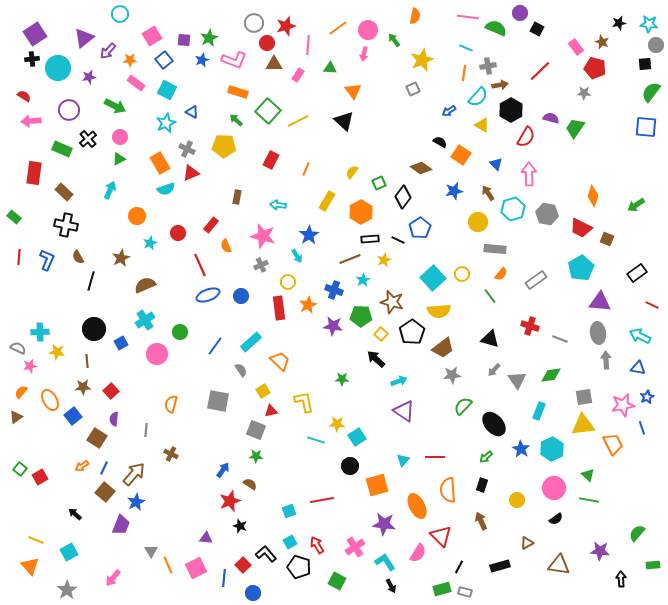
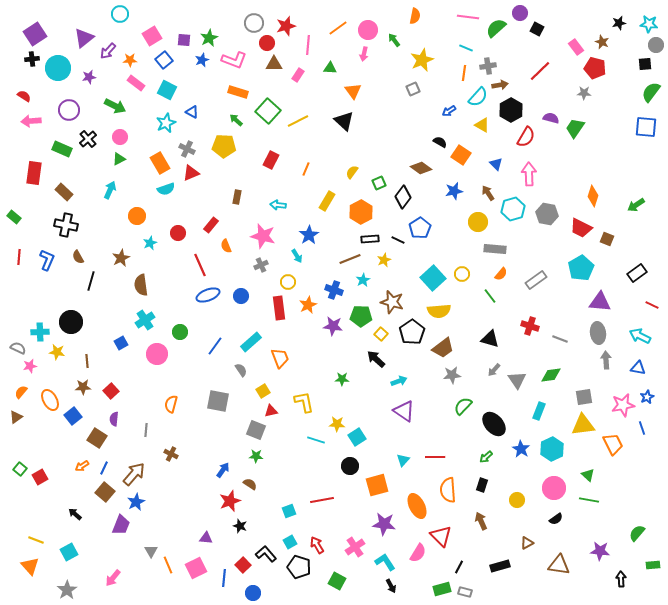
green semicircle at (496, 28): rotated 65 degrees counterclockwise
brown semicircle at (145, 285): moved 4 px left; rotated 75 degrees counterclockwise
black circle at (94, 329): moved 23 px left, 7 px up
orange trapezoid at (280, 361): moved 3 px up; rotated 25 degrees clockwise
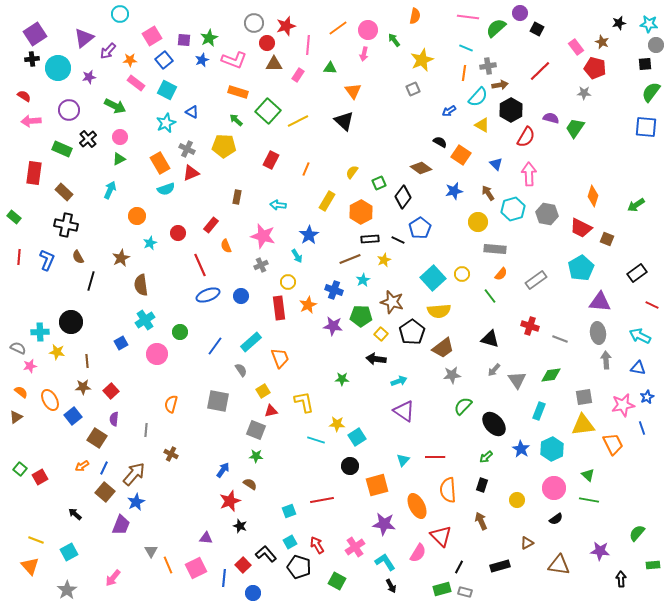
black arrow at (376, 359): rotated 36 degrees counterclockwise
orange semicircle at (21, 392): rotated 88 degrees clockwise
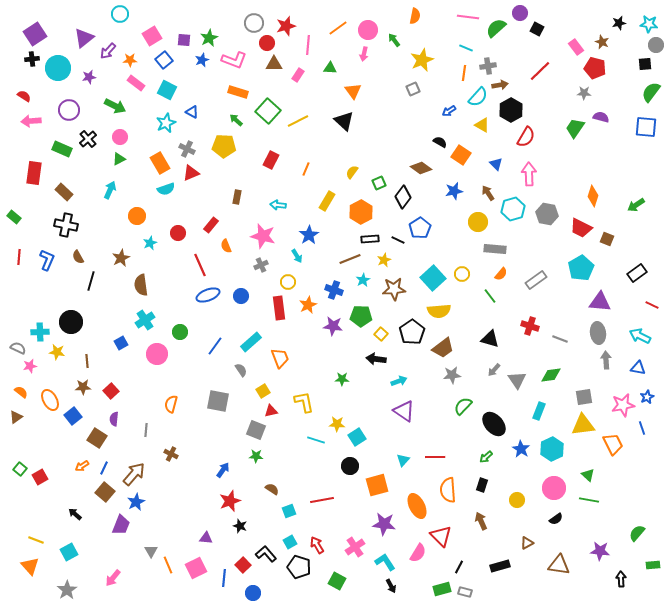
purple semicircle at (551, 118): moved 50 px right, 1 px up
brown star at (392, 302): moved 2 px right, 13 px up; rotated 20 degrees counterclockwise
brown semicircle at (250, 484): moved 22 px right, 5 px down
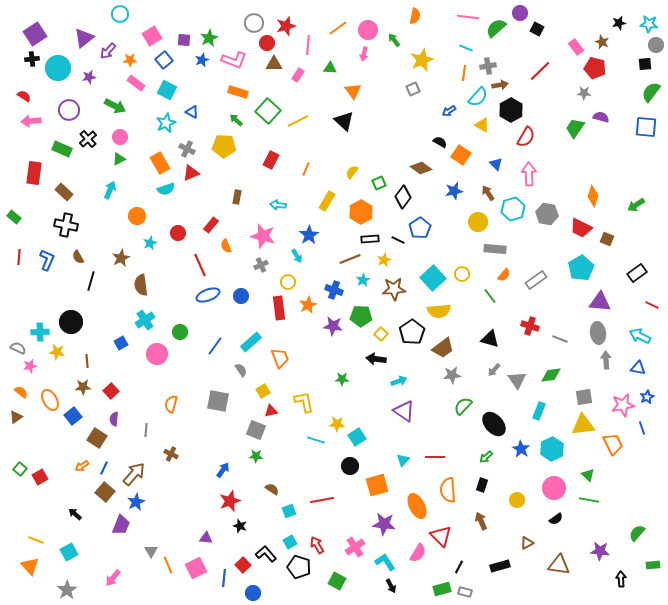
orange semicircle at (501, 274): moved 3 px right, 1 px down
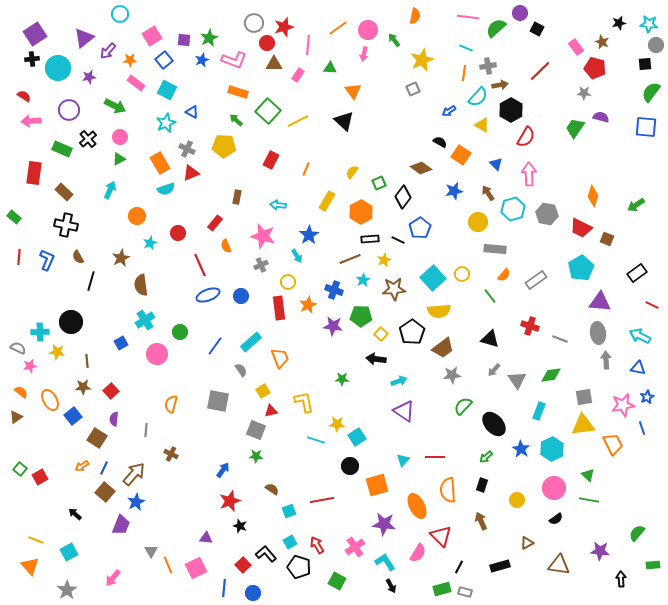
red star at (286, 26): moved 2 px left, 1 px down
red rectangle at (211, 225): moved 4 px right, 2 px up
blue line at (224, 578): moved 10 px down
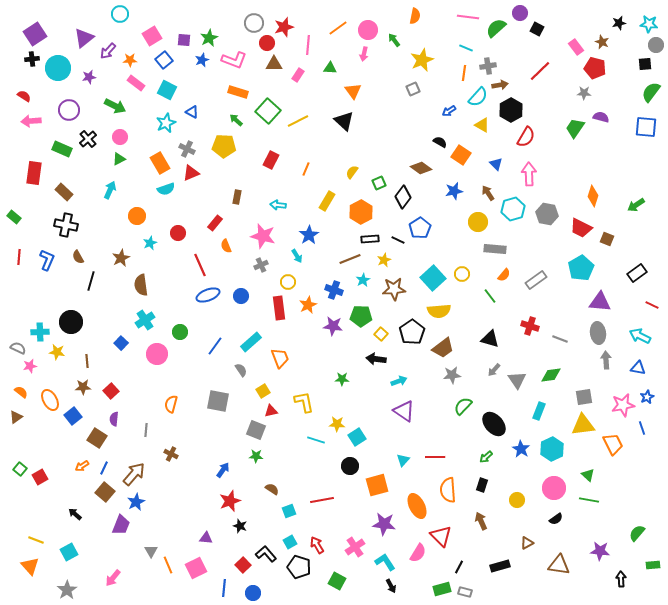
blue square at (121, 343): rotated 16 degrees counterclockwise
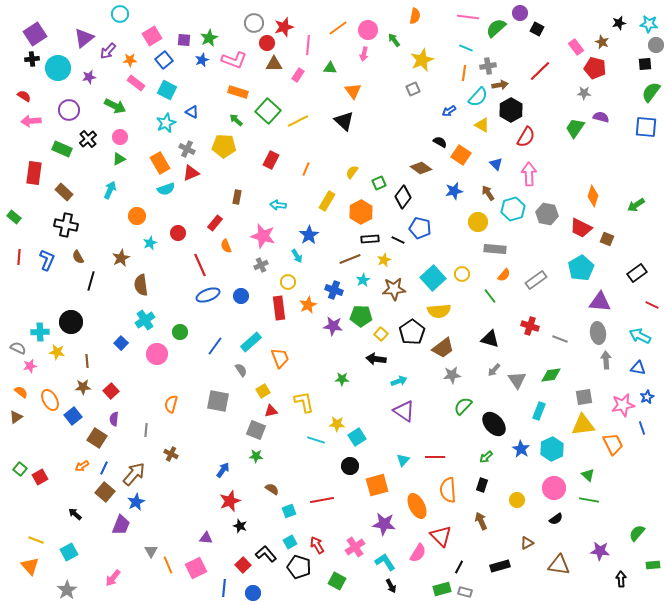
blue pentagon at (420, 228): rotated 25 degrees counterclockwise
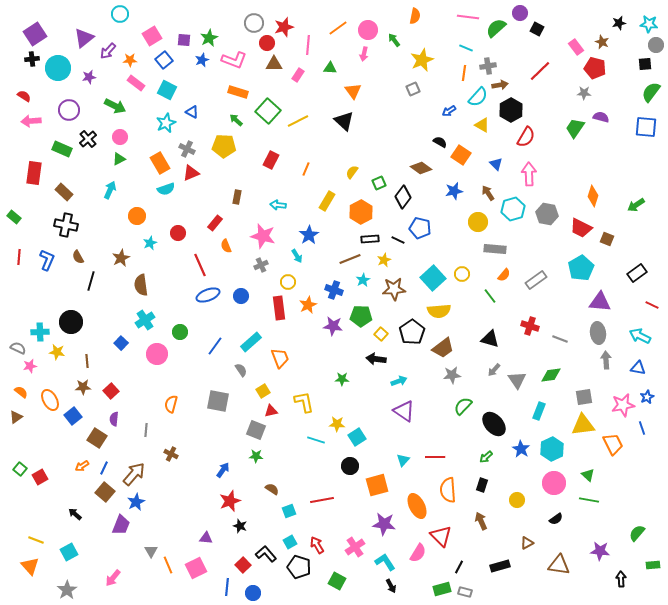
pink circle at (554, 488): moved 5 px up
blue line at (224, 588): moved 3 px right, 1 px up
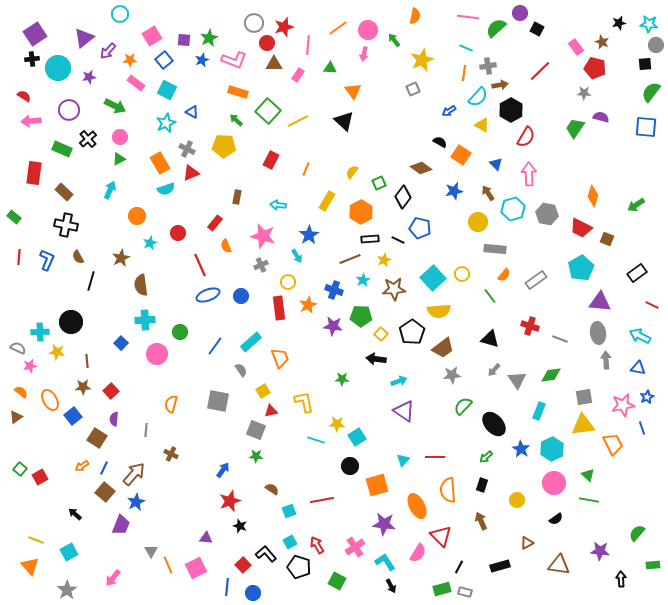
cyan cross at (145, 320): rotated 30 degrees clockwise
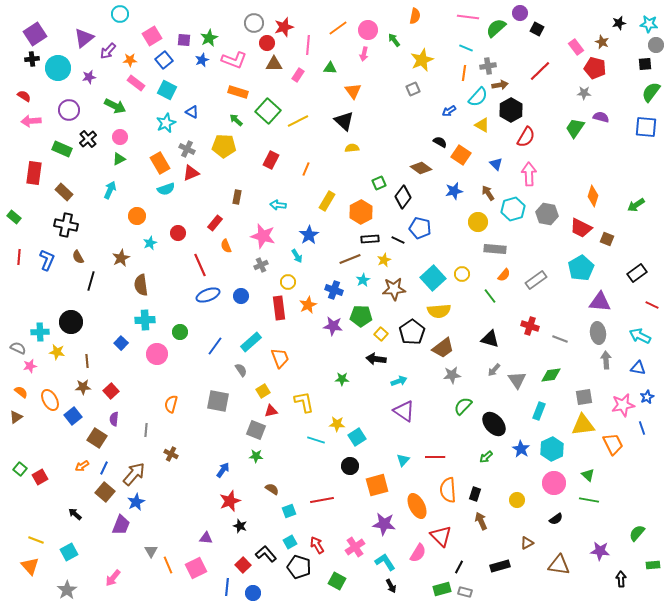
yellow semicircle at (352, 172): moved 24 px up; rotated 48 degrees clockwise
black rectangle at (482, 485): moved 7 px left, 9 px down
